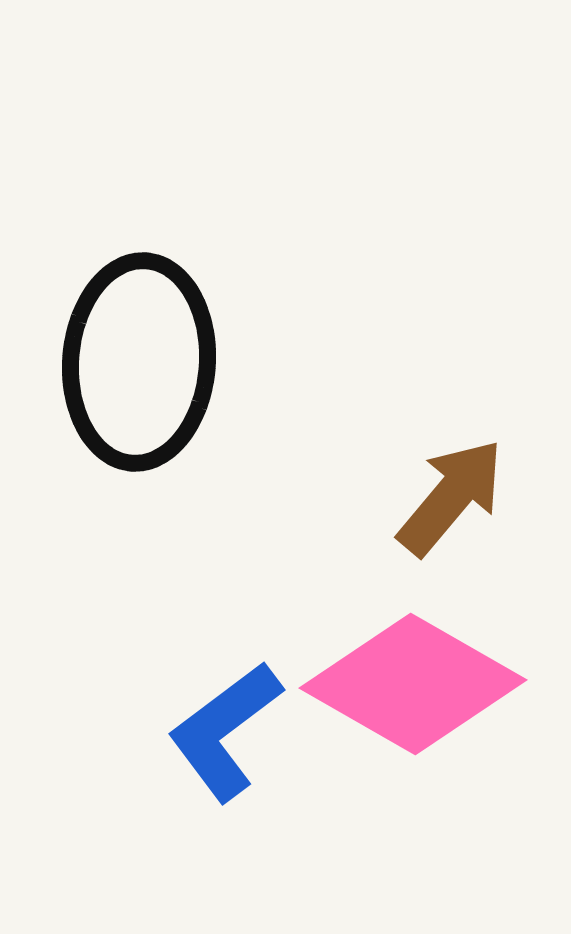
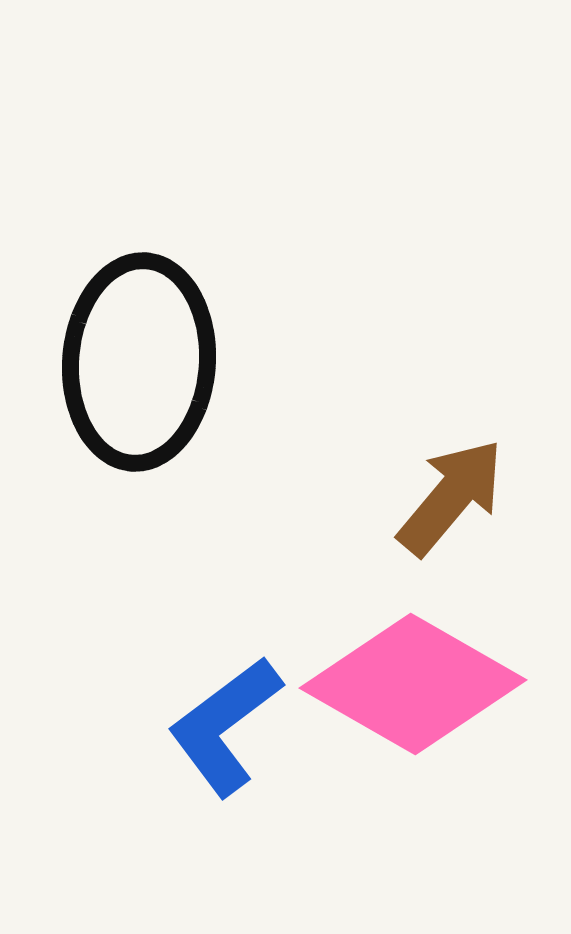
blue L-shape: moved 5 px up
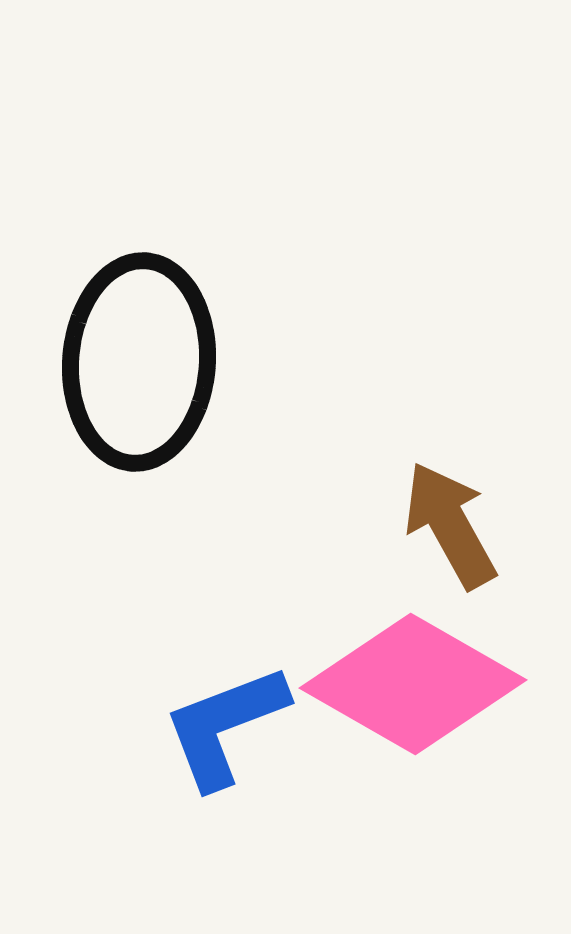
brown arrow: moved 1 px left, 28 px down; rotated 69 degrees counterclockwise
blue L-shape: rotated 16 degrees clockwise
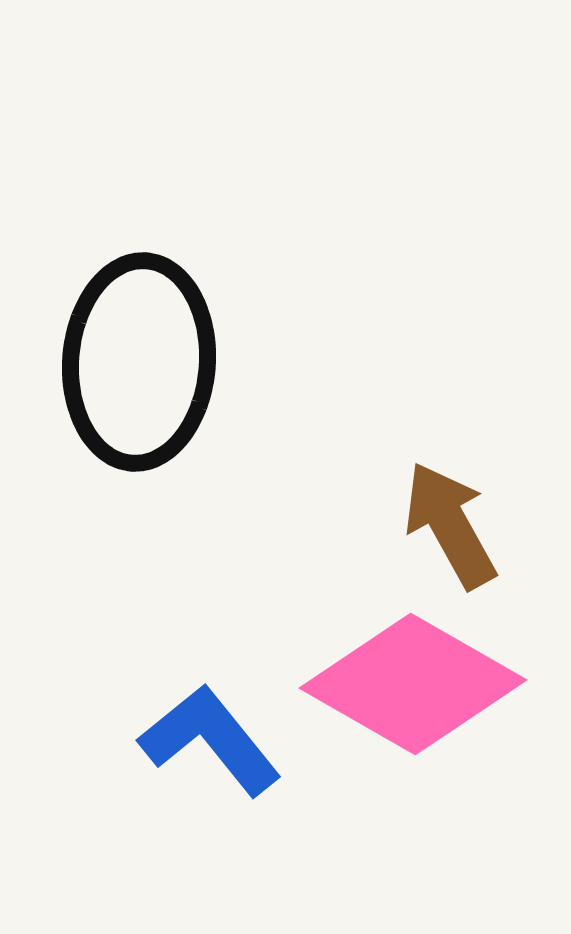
blue L-shape: moved 15 px left, 14 px down; rotated 72 degrees clockwise
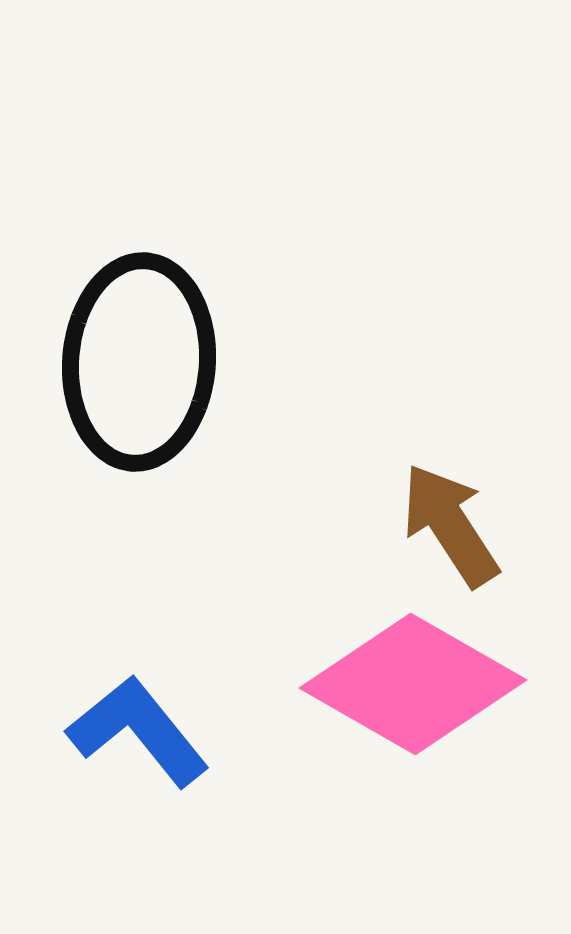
brown arrow: rotated 4 degrees counterclockwise
blue L-shape: moved 72 px left, 9 px up
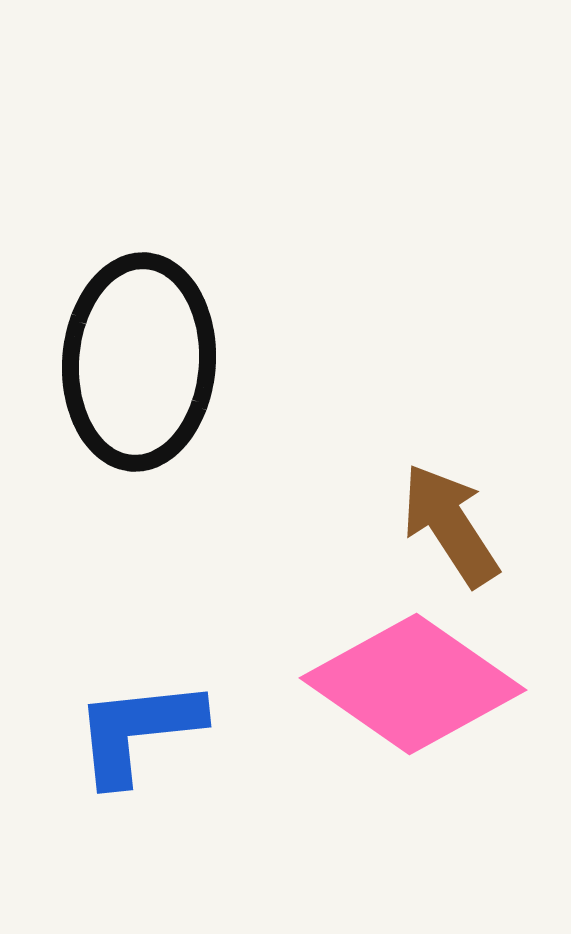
pink diamond: rotated 5 degrees clockwise
blue L-shape: rotated 57 degrees counterclockwise
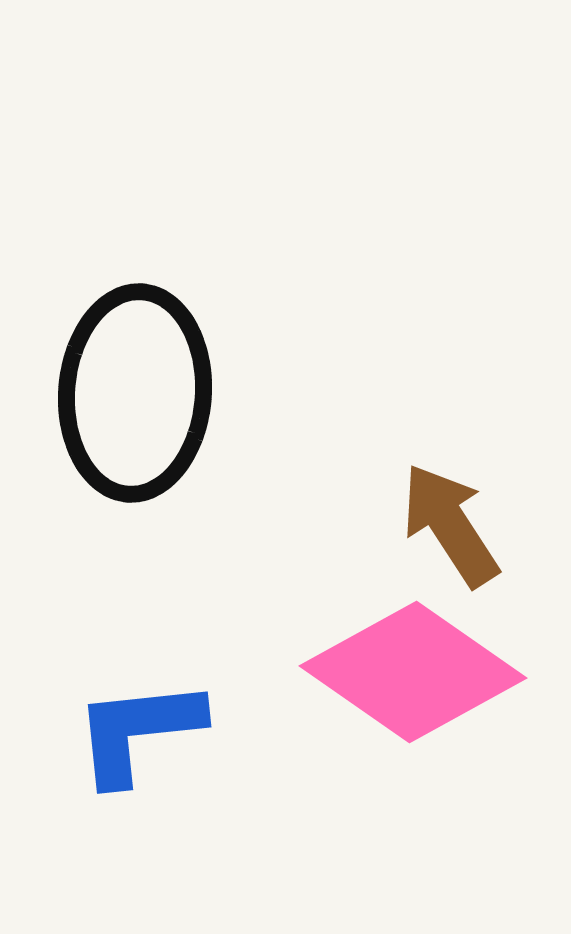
black ellipse: moved 4 px left, 31 px down
pink diamond: moved 12 px up
